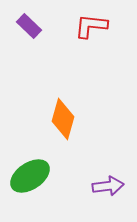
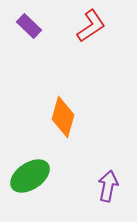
red L-shape: rotated 140 degrees clockwise
orange diamond: moved 2 px up
purple arrow: rotated 72 degrees counterclockwise
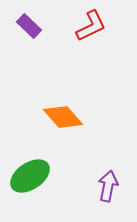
red L-shape: rotated 8 degrees clockwise
orange diamond: rotated 57 degrees counterclockwise
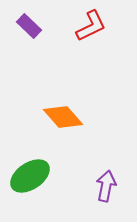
purple arrow: moved 2 px left
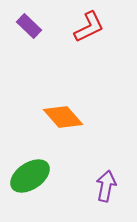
red L-shape: moved 2 px left, 1 px down
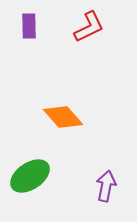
purple rectangle: rotated 45 degrees clockwise
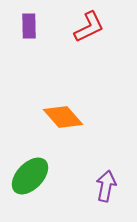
green ellipse: rotated 12 degrees counterclockwise
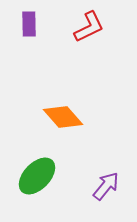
purple rectangle: moved 2 px up
green ellipse: moved 7 px right
purple arrow: rotated 28 degrees clockwise
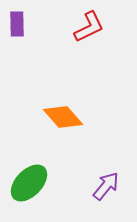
purple rectangle: moved 12 px left
green ellipse: moved 8 px left, 7 px down
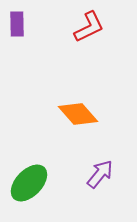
orange diamond: moved 15 px right, 3 px up
purple arrow: moved 6 px left, 12 px up
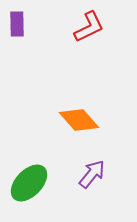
orange diamond: moved 1 px right, 6 px down
purple arrow: moved 8 px left
